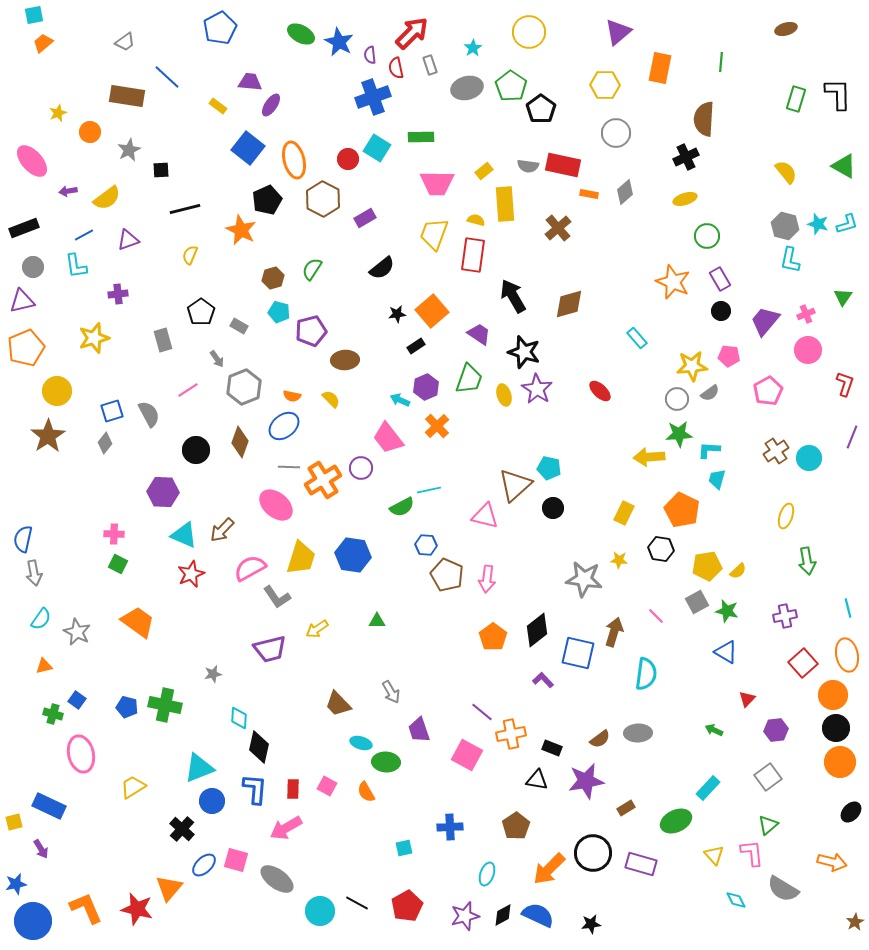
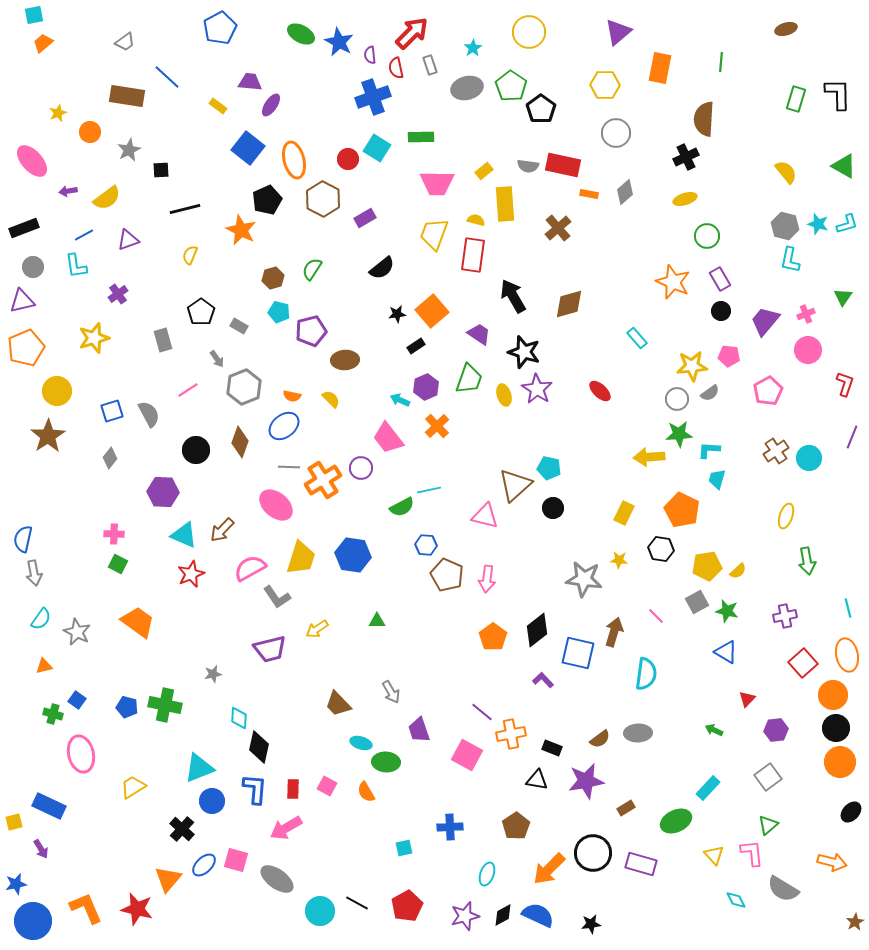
purple cross at (118, 294): rotated 30 degrees counterclockwise
gray diamond at (105, 443): moved 5 px right, 15 px down
orange triangle at (169, 888): moved 1 px left, 9 px up
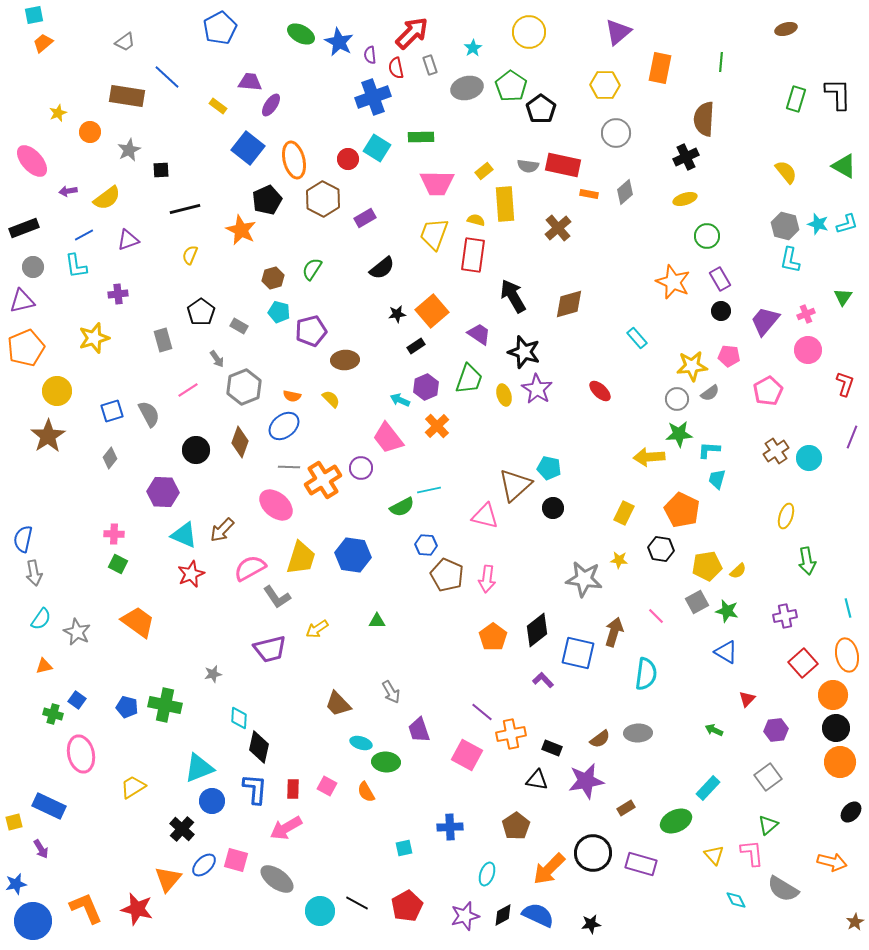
purple cross at (118, 294): rotated 30 degrees clockwise
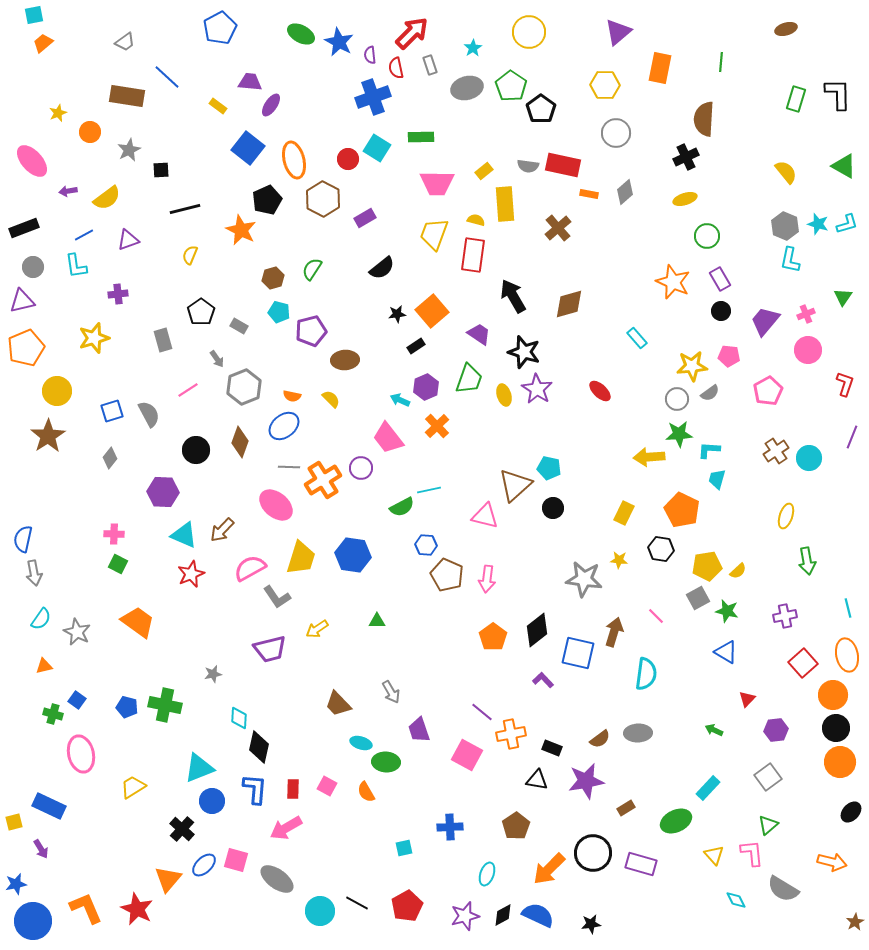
gray hexagon at (785, 226): rotated 8 degrees clockwise
gray square at (697, 602): moved 1 px right, 4 px up
red star at (137, 909): rotated 12 degrees clockwise
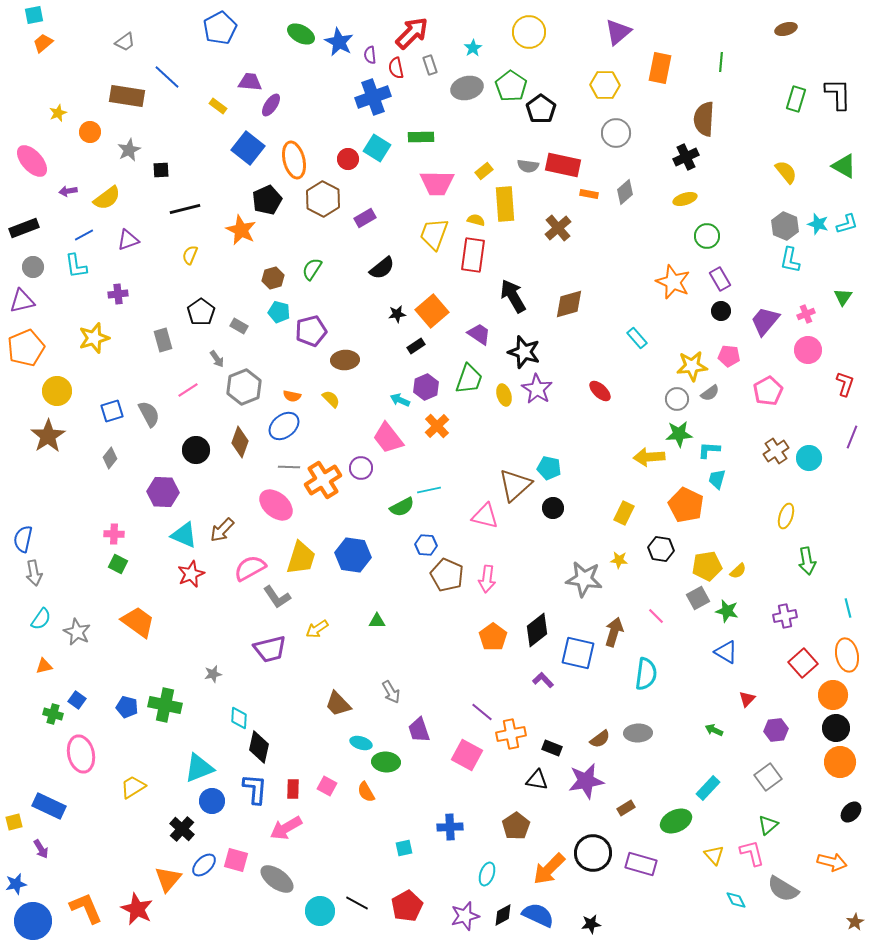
orange pentagon at (682, 510): moved 4 px right, 5 px up
pink L-shape at (752, 853): rotated 8 degrees counterclockwise
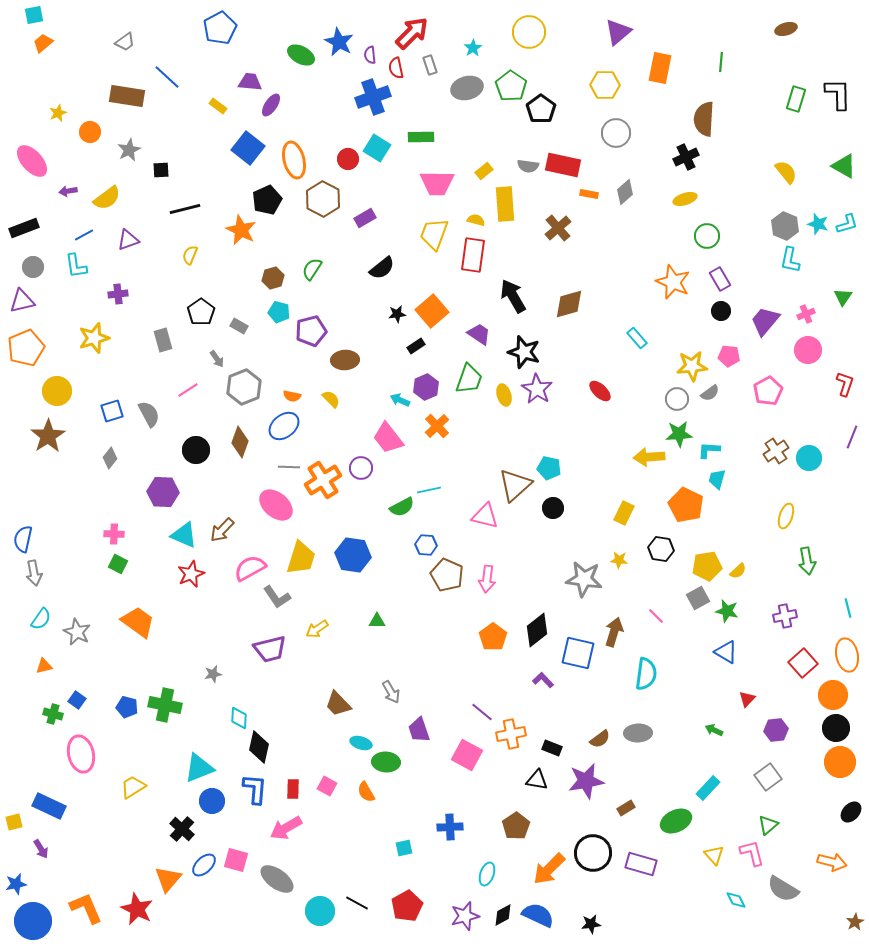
green ellipse at (301, 34): moved 21 px down
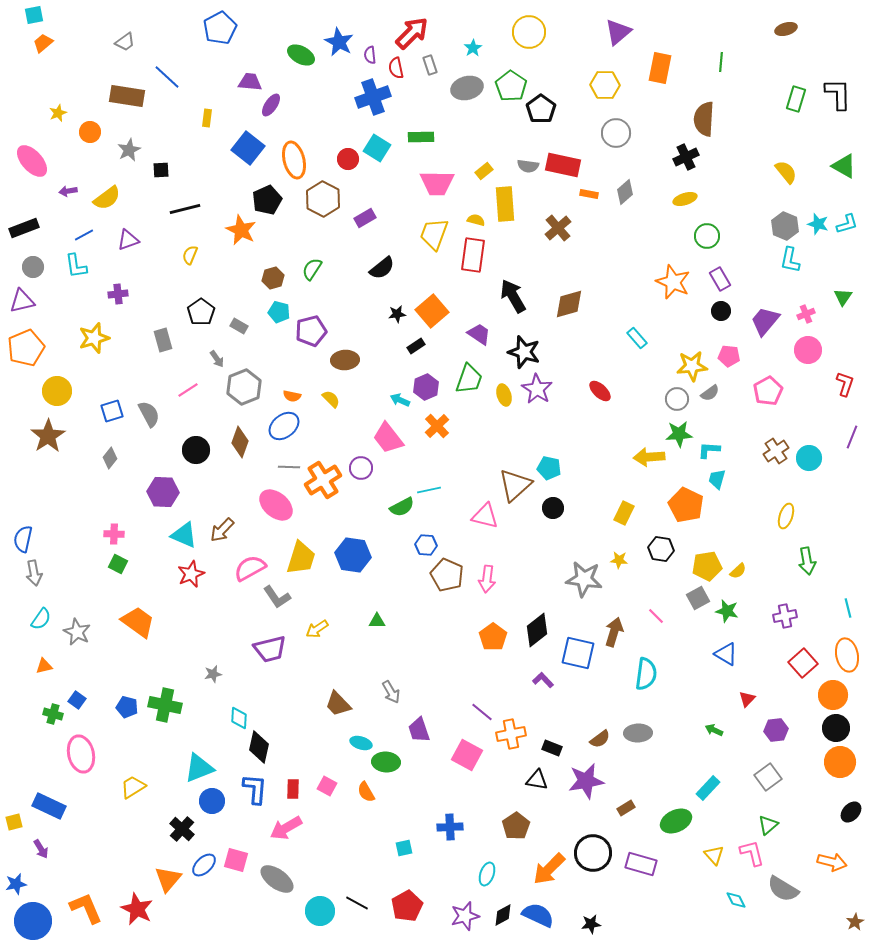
yellow rectangle at (218, 106): moved 11 px left, 12 px down; rotated 60 degrees clockwise
blue triangle at (726, 652): moved 2 px down
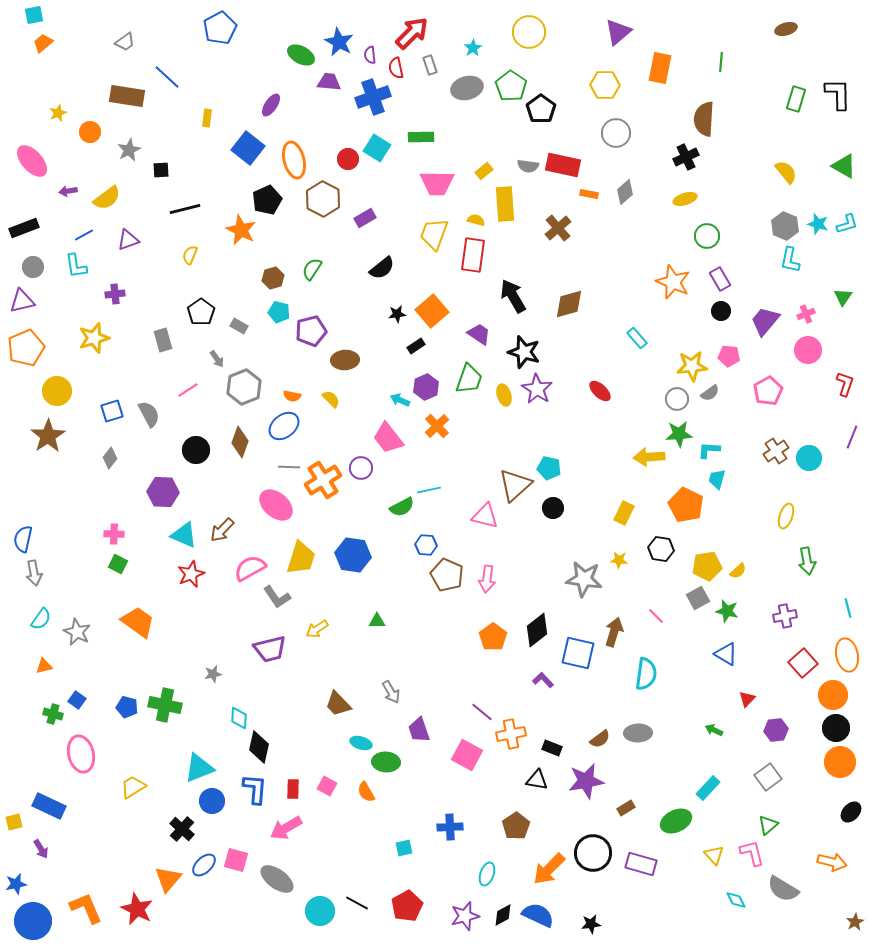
purple trapezoid at (250, 82): moved 79 px right
purple cross at (118, 294): moved 3 px left
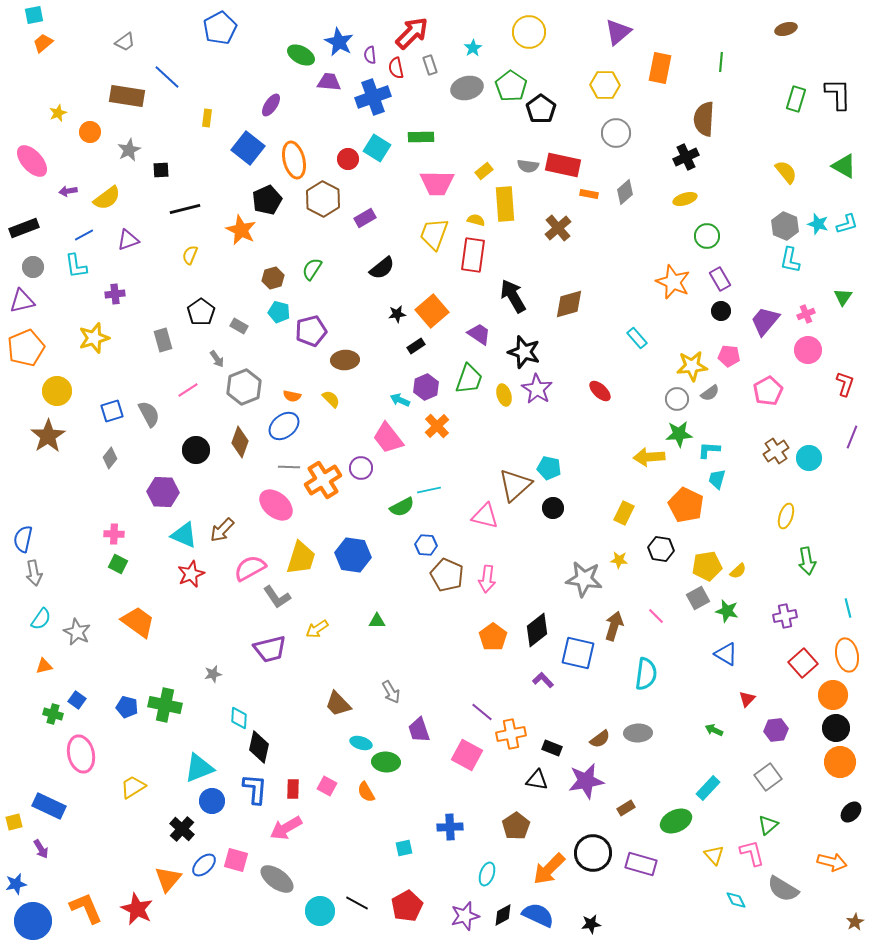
brown arrow at (614, 632): moved 6 px up
